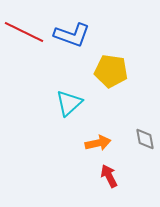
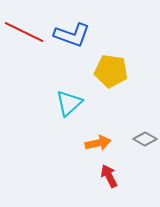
gray diamond: rotated 50 degrees counterclockwise
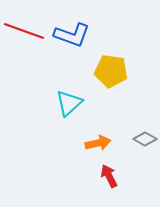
red line: moved 1 px up; rotated 6 degrees counterclockwise
